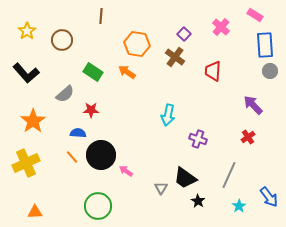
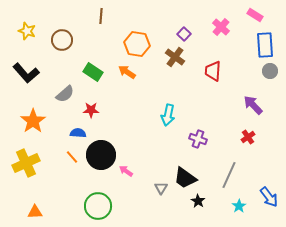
yellow star: rotated 18 degrees counterclockwise
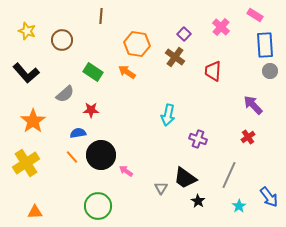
blue semicircle: rotated 14 degrees counterclockwise
yellow cross: rotated 8 degrees counterclockwise
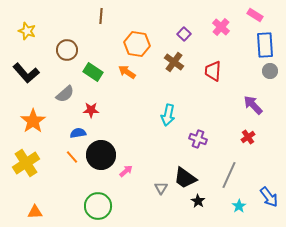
brown circle: moved 5 px right, 10 px down
brown cross: moved 1 px left, 5 px down
pink arrow: rotated 104 degrees clockwise
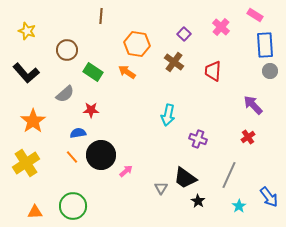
green circle: moved 25 px left
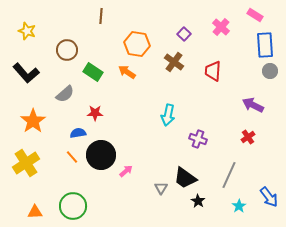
purple arrow: rotated 20 degrees counterclockwise
red star: moved 4 px right, 3 px down
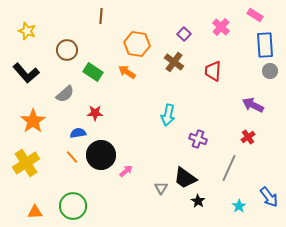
gray line: moved 7 px up
